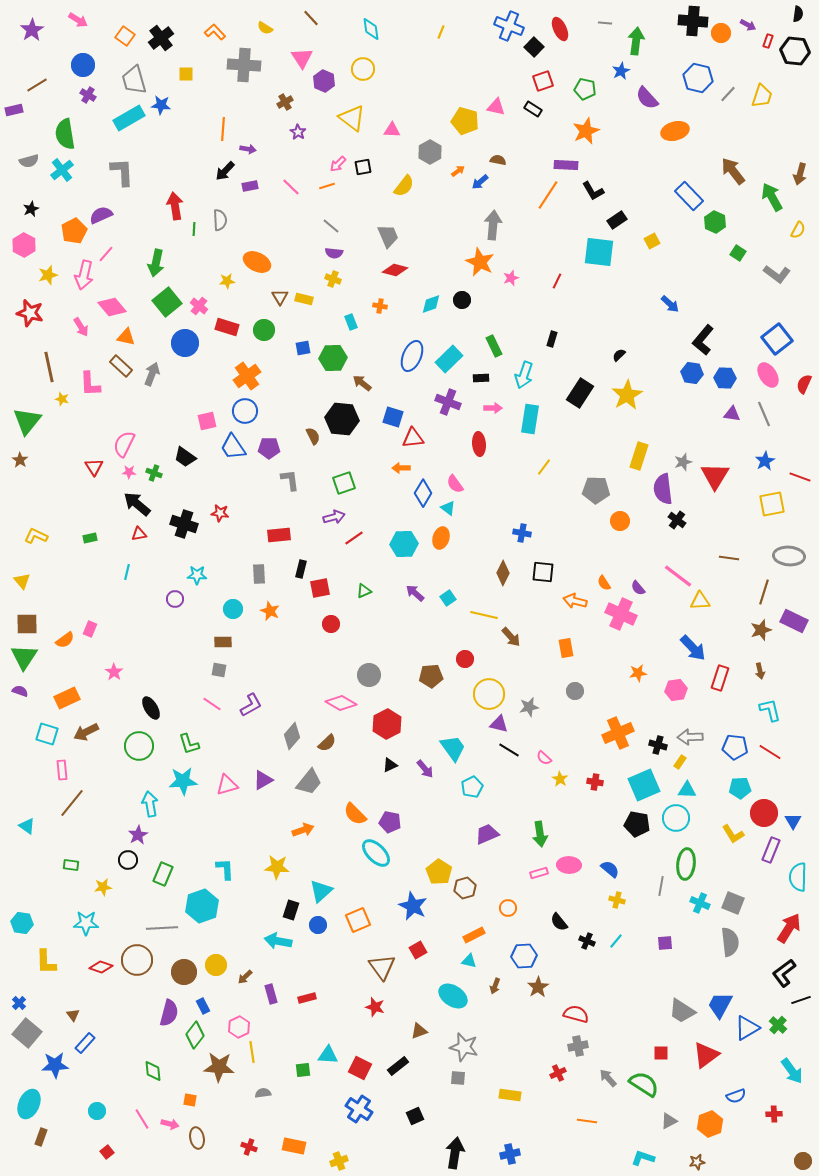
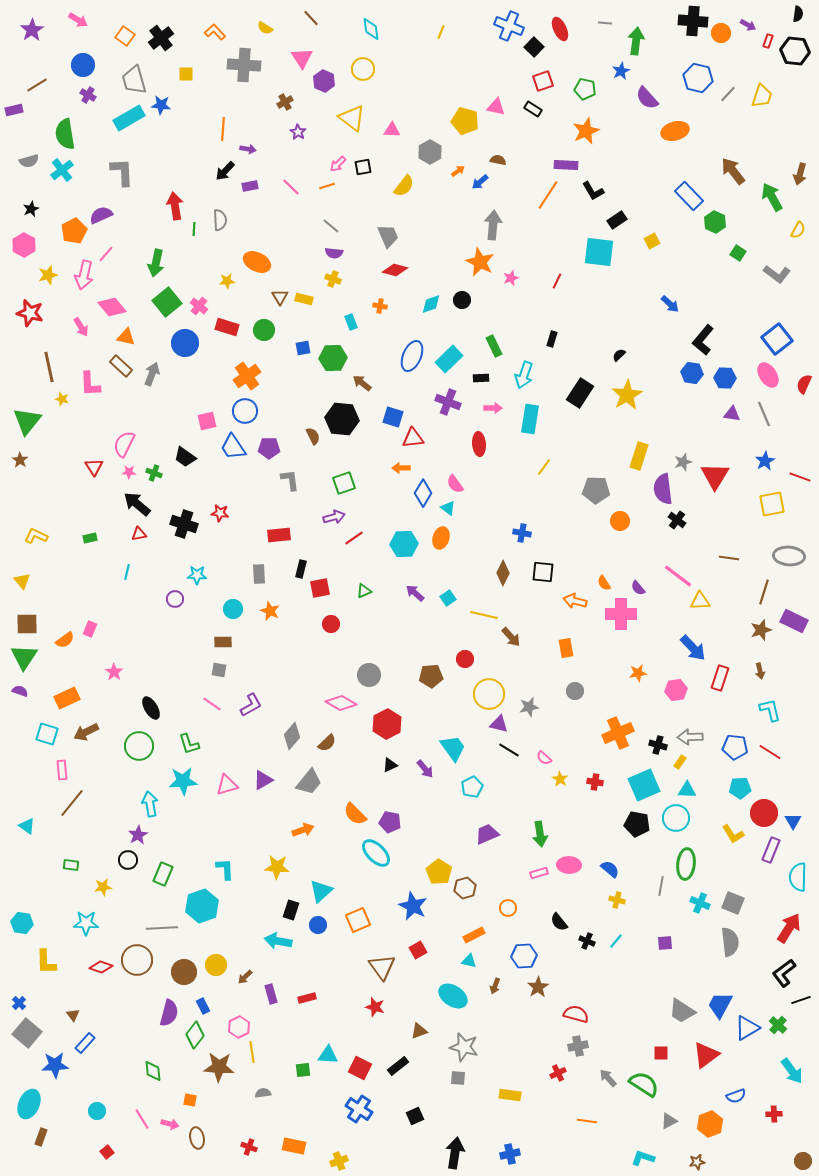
pink cross at (621, 614): rotated 24 degrees counterclockwise
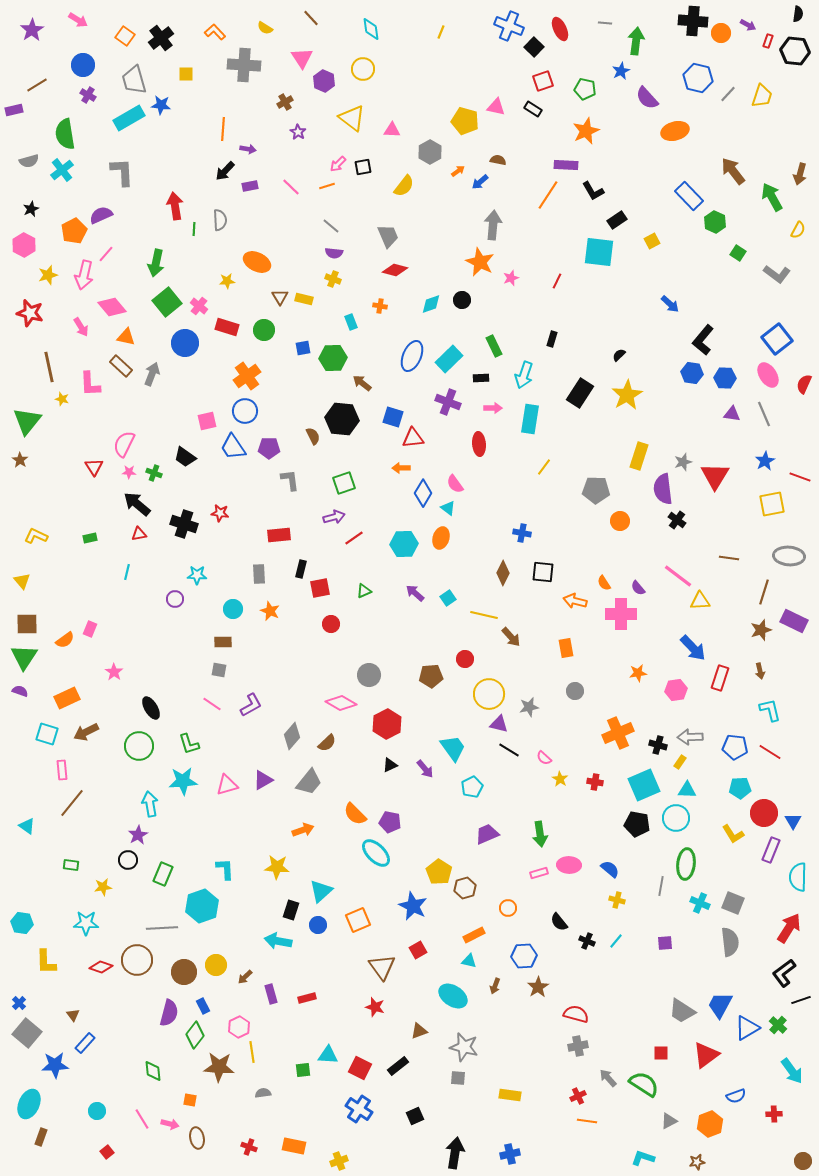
red cross at (558, 1073): moved 20 px right, 23 px down
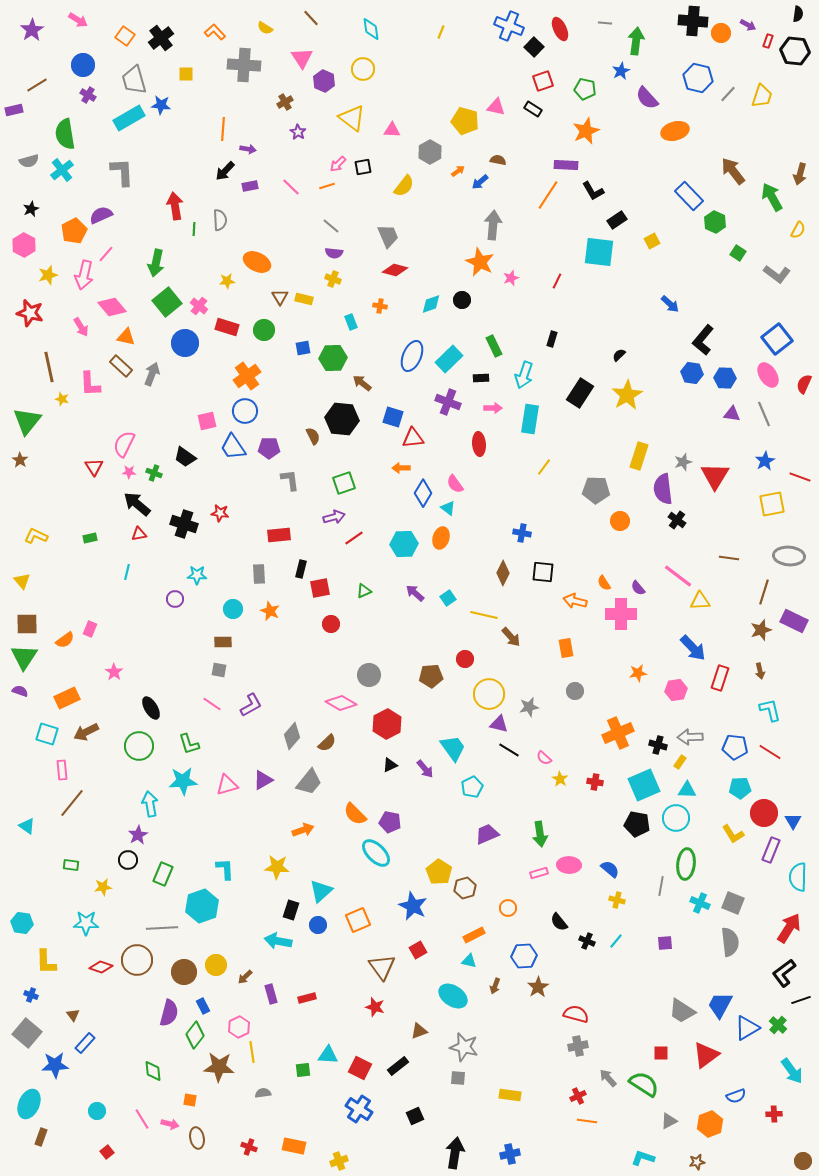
blue cross at (19, 1003): moved 12 px right, 8 px up; rotated 24 degrees counterclockwise
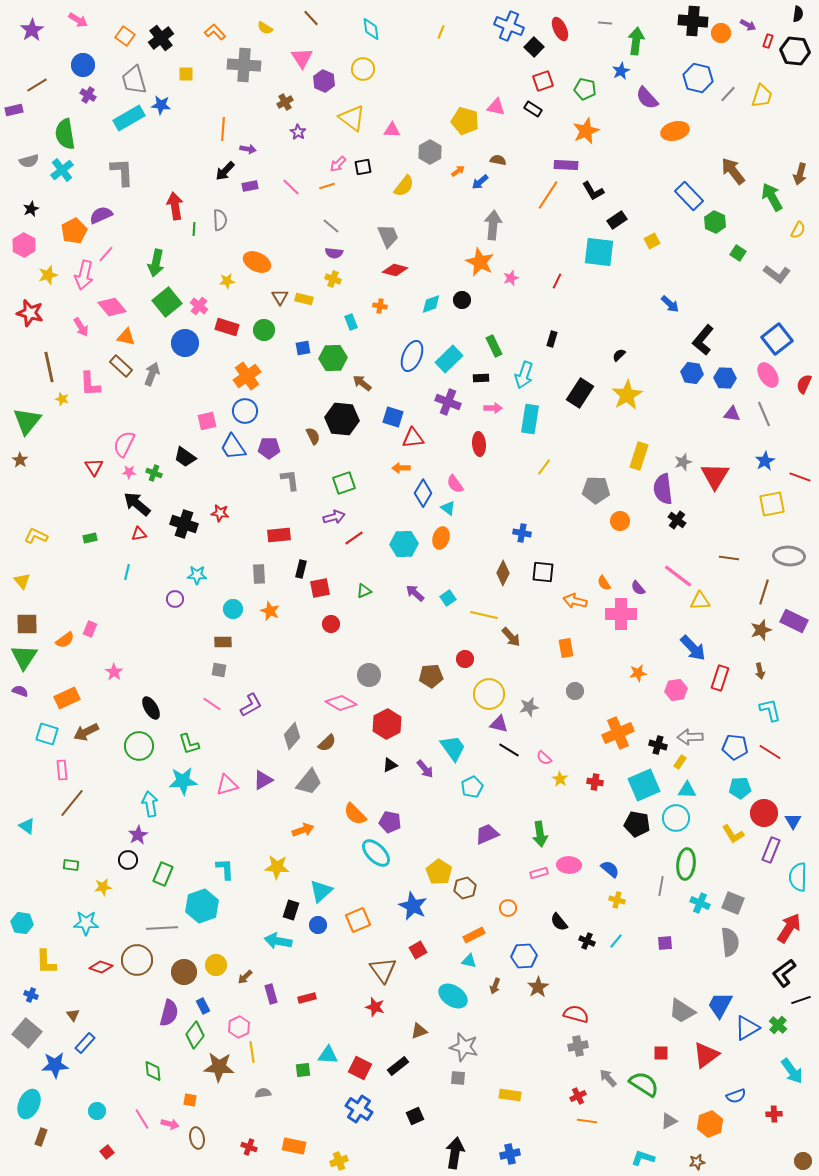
brown triangle at (382, 967): moved 1 px right, 3 px down
